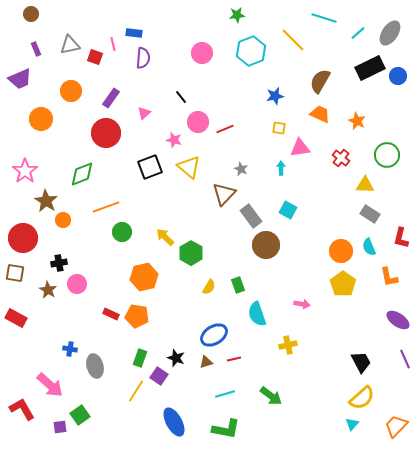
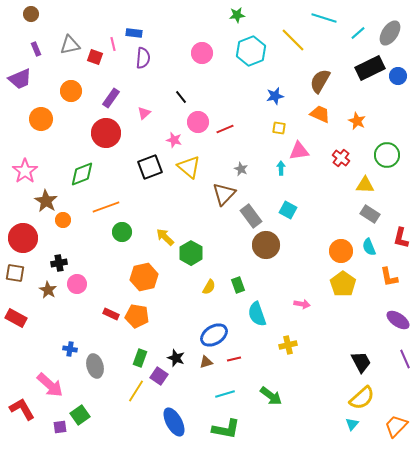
pink triangle at (300, 148): moved 1 px left, 3 px down
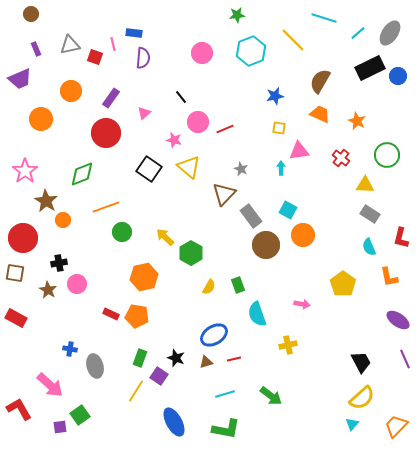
black square at (150, 167): moved 1 px left, 2 px down; rotated 35 degrees counterclockwise
orange circle at (341, 251): moved 38 px left, 16 px up
red L-shape at (22, 409): moved 3 px left
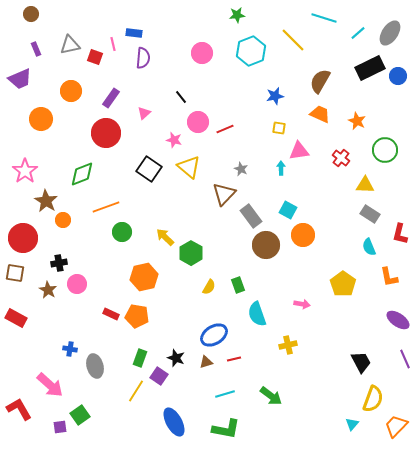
green circle at (387, 155): moved 2 px left, 5 px up
red L-shape at (401, 238): moved 1 px left, 4 px up
yellow semicircle at (362, 398): moved 11 px right, 1 px down; rotated 28 degrees counterclockwise
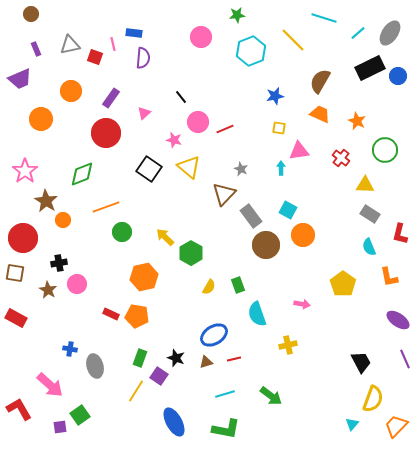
pink circle at (202, 53): moved 1 px left, 16 px up
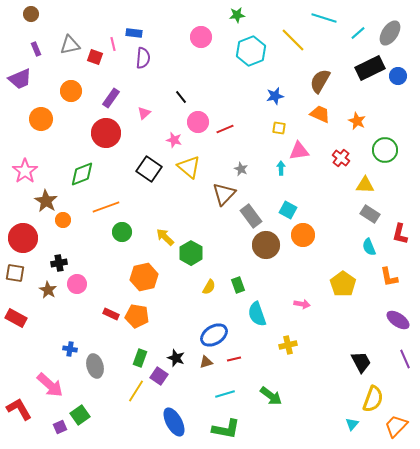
purple square at (60, 427): rotated 16 degrees counterclockwise
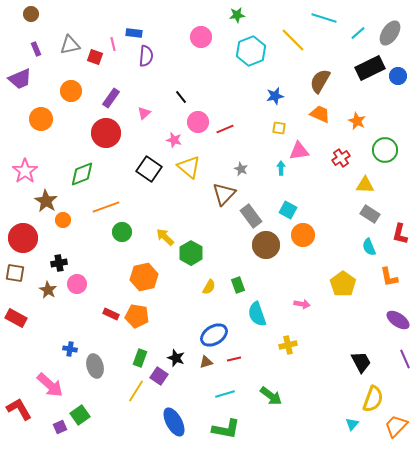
purple semicircle at (143, 58): moved 3 px right, 2 px up
red cross at (341, 158): rotated 18 degrees clockwise
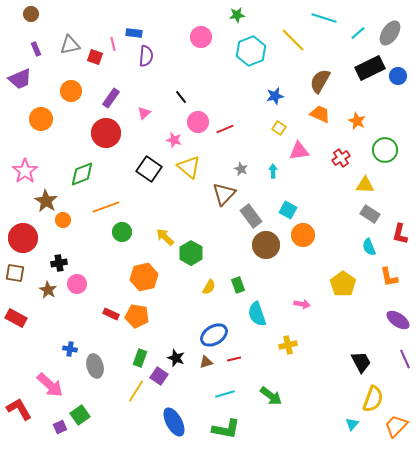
yellow square at (279, 128): rotated 24 degrees clockwise
cyan arrow at (281, 168): moved 8 px left, 3 px down
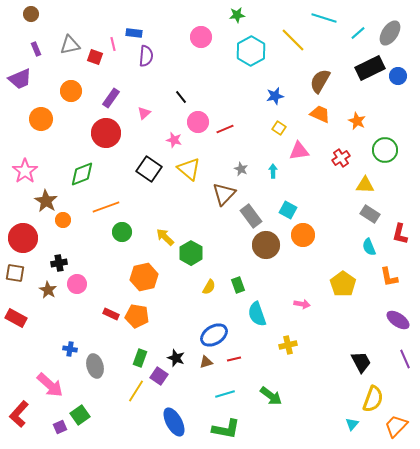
cyan hexagon at (251, 51): rotated 8 degrees counterclockwise
yellow triangle at (189, 167): moved 2 px down
red L-shape at (19, 409): moved 5 px down; rotated 108 degrees counterclockwise
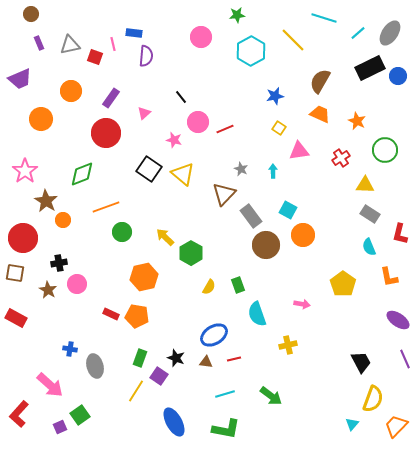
purple rectangle at (36, 49): moved 3 px right, 6 px up
yellow triangle at (189, 169): moved 6 px left, 5 px down
brown triangle at (206, 362): rotated 24 degrees clockwise
